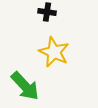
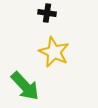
black cross: moved 1 px down
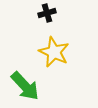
black cross: rotated 24 degrees counterclockwise
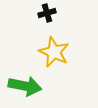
green arrow: rotated 36 degrees counterclockwise
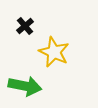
black cross: moved 22 px left, 13 px down; rotated 24 degrees counterclockwise
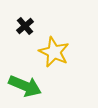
green arrow: rotated 12 degrees clockwise
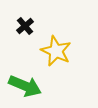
yellow star: moved 2 px right, 1 px up
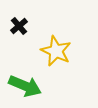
black cross: moved 6 px left
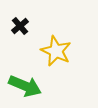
black cross: moved 1 px right
